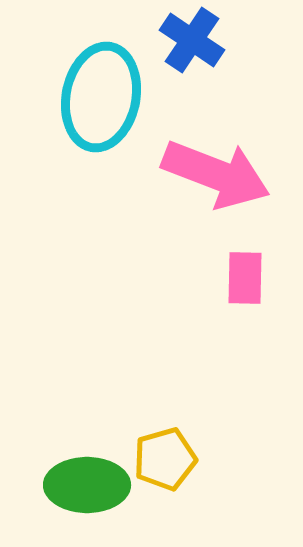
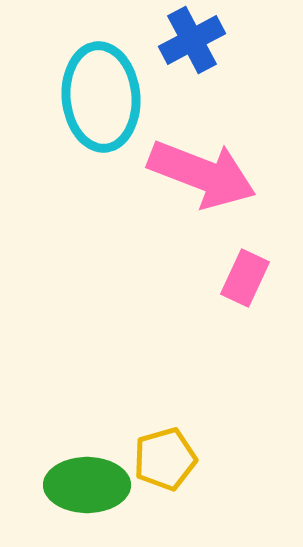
blue cross: rotated 28 degrees clockwise
cyan ellipse: rotated 16 degrees counterclockwise
pink arrow: moved 14 px left
pink rectangle: rotated 24 degrees clockwise
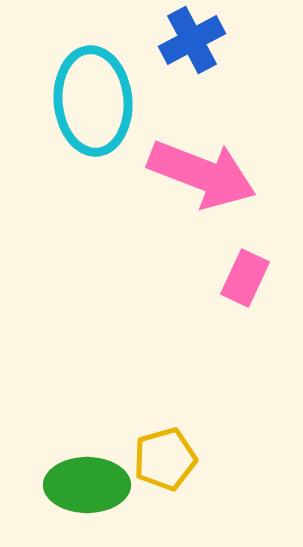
cyan ellipse: moved 8 px left, 4 px down
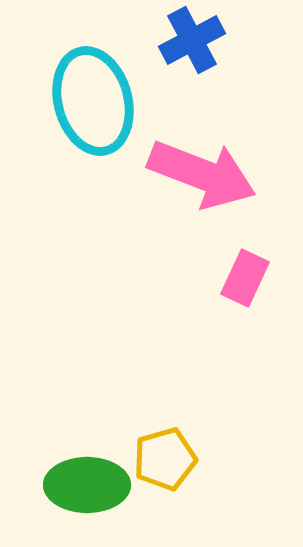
cyan ellipse: rotated 10 degrees counterclockwise
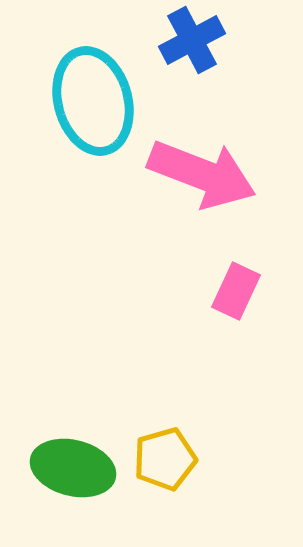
pink rectangle: moved 9 px left, 13 px down
green ellipse: moved 14 px left, 17 px up; rotated 14 degrees clockwise
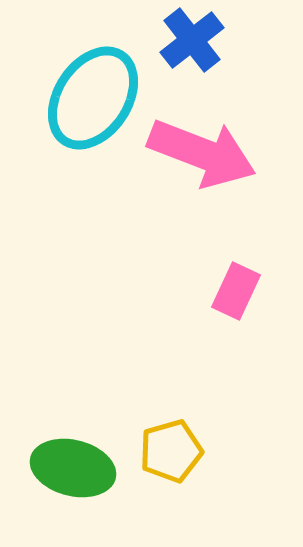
blue cross: rotated 10 degrees counterclockwise
cyan ellipse: moved 3 px up; rotated 48 degrees clockwise
pink arrow: moved 21 px up
yellow pentagon: moved 6 px right, 8 px up
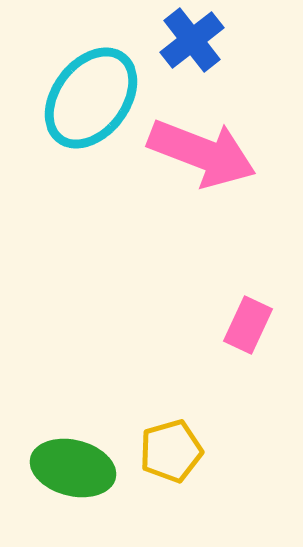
cyan ellipse: moved 2 px left; rotated 4 degrees clockwise
pink rectangle: moved 12 px right, 34 px down
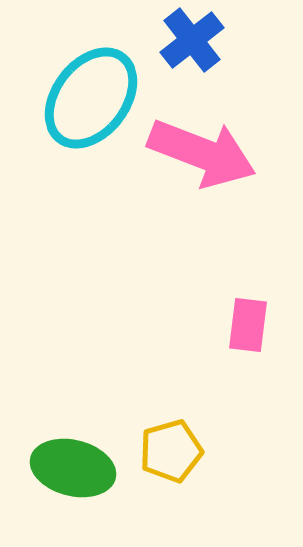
pink rectangle: rotated 18 degrees counterclockwise
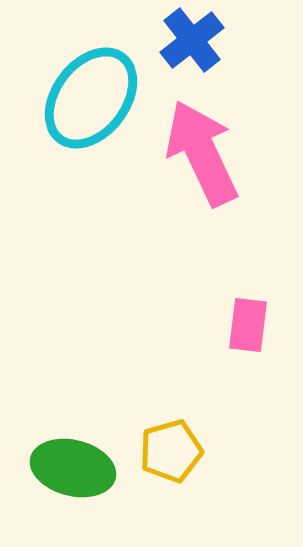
pink arrow: rotated 136 degrees counterclockwise
